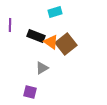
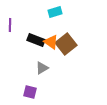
black rectangle: moved 4 px down
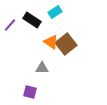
cyan rectangle: rotated 16 degrees counterclockwise
purple line: rotated 40 degrees clockwise
black rectangle: moved 4 px left, 20 px up; rotated 12 degrees clockwise
gray triangle: rotated 32 degrees clockwise
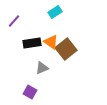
black rectangle: moved 23 px down; rotated 42 degrees counterclockwise
purple line: moved 4 px right, 4 px up
brown square: moved 5 px down
gray triangle: rotated 24 degrees counterclockwise
purple square: rotated 16 degrees clockwise
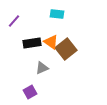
cyan rectangle: moved 2 px right, 2 px down; rotated 40 degrees clockwise
purple square: rotated 32 degrees clockwise
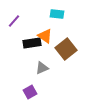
orange triangle: moved 6 px left, 6 px up
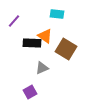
black rectangle: rotated 12 degrees clockwise
brown square: rotated 20 degrees counterclockwise
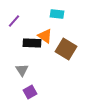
gray triangle: moved 20 px left, 2 px down; rotated 40 degrees counterclockwise
